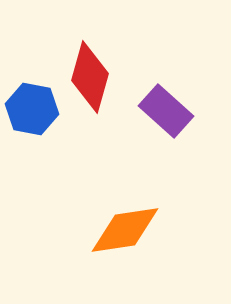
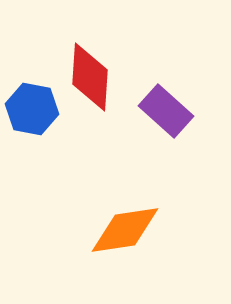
red diamond: rotated 12 degrees counterclockwise
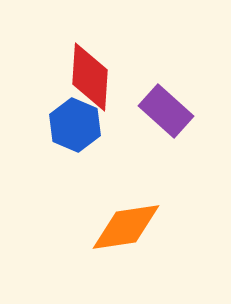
blue hexagon: moved 43 px right, 16 px down; rotated 12 degrees clockwise
orange diamond: moved 1 px right, 3 px up
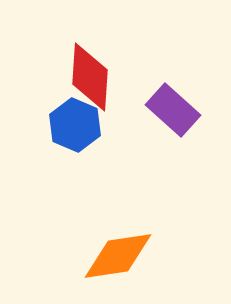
purple rectangle: moved 7 px right, 1 px up
orange diamond: moved 8 px left, 29 px down
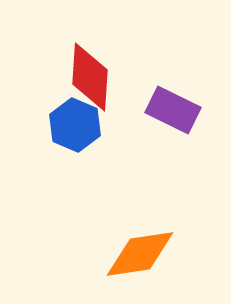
purple rectangle: rotated 16 degrees counterclockwise
orange diamond: moved 22 px right, 2 px up
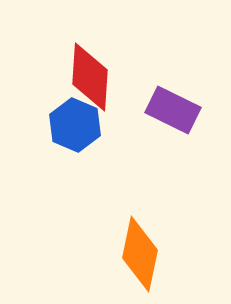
orange diamond: rotated 70 degrees counterclockwise
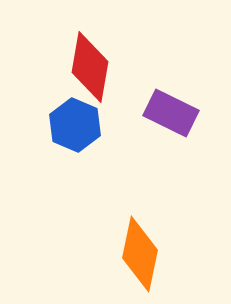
red diamond: moved 10 px up; rotated 6 degrees clockwise
purple rectangle: moved 2 px left, 3 px down
